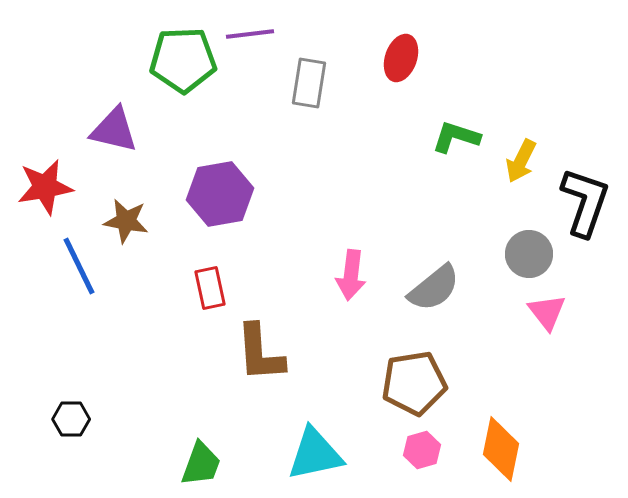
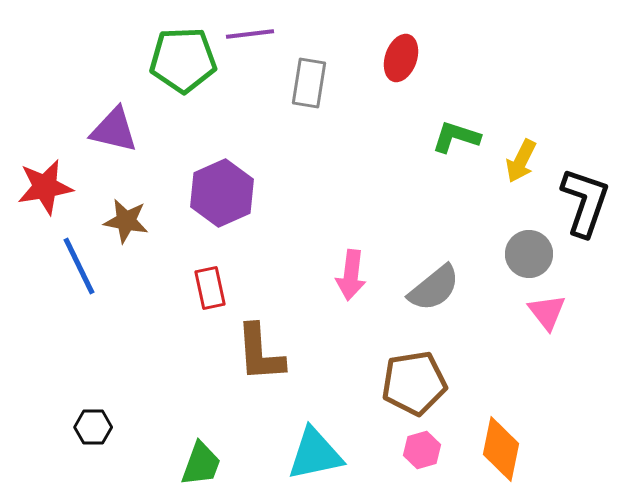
purple hexagon: moved 2 px right, 1 px up; rotated 14 degrees counterclockwise
black hexagon: moved 22 px right, 8 px down
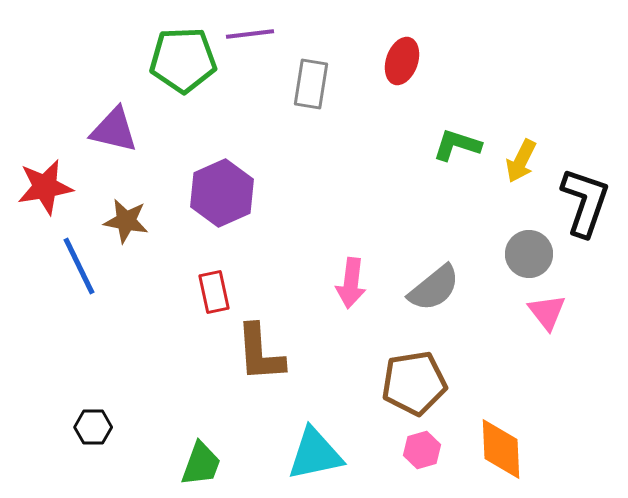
red ellipse: moved 1 px right, 3 px down
gray rectangle: moved 2 px right, 1 px down
green L-shape: moved 1 px right, 8 px down
pink arrow: moved 8 px down
red rectangle: moved 4 px right, 4 px down
orange diamond: rotated 14 degrees counterclockwise
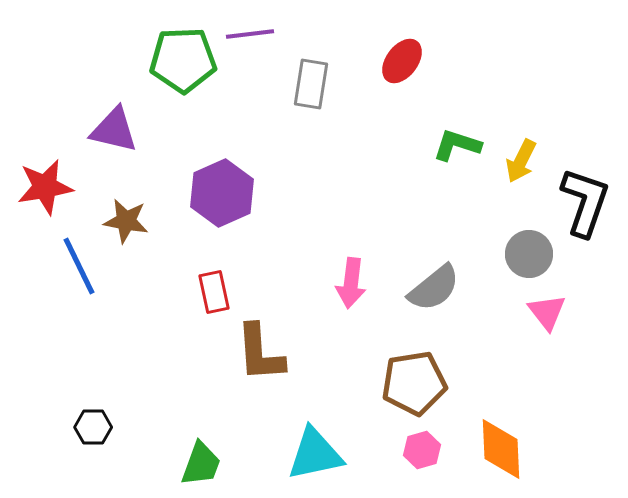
red ellipse: rotated 18 degrees clockwise
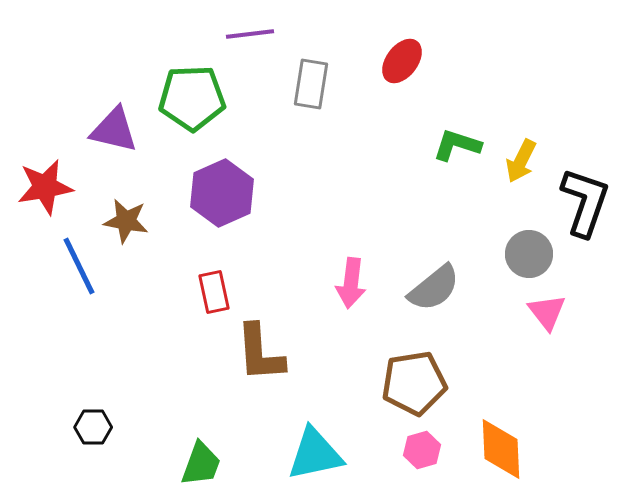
green pentagon: moved 9 px right, 38 px down
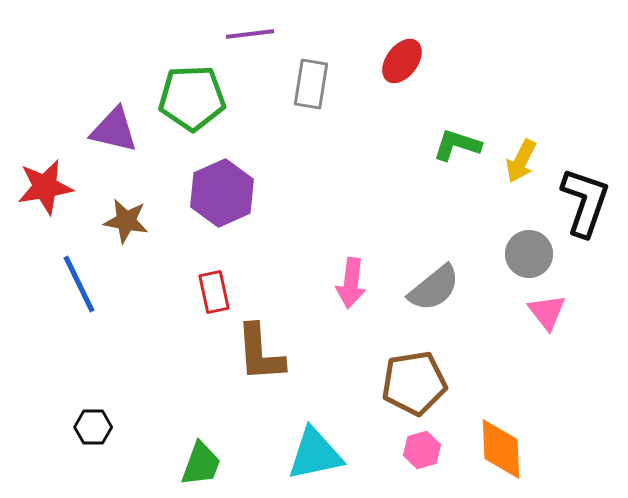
blue line: moved 18 px down
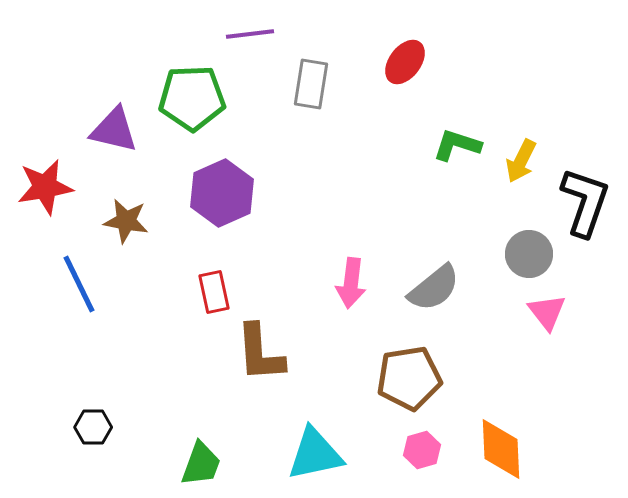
red ellipse: moved 3 px right, 1 px down
brown pentagon: moved 5 px left, 5 px up
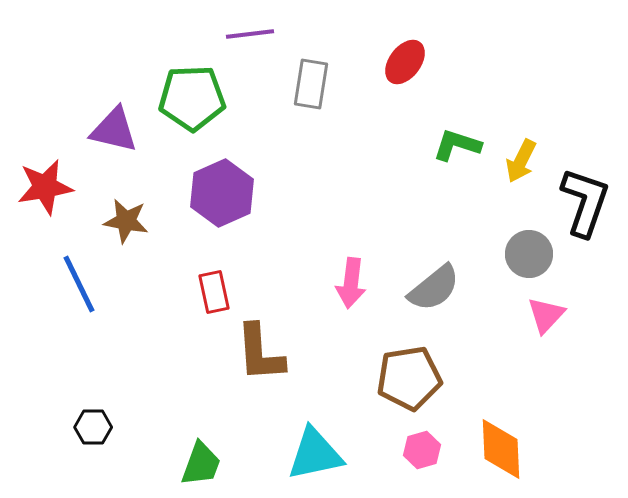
pink triangle: moved 1 px left, 3 px down; rotated 21 degrees clockwise
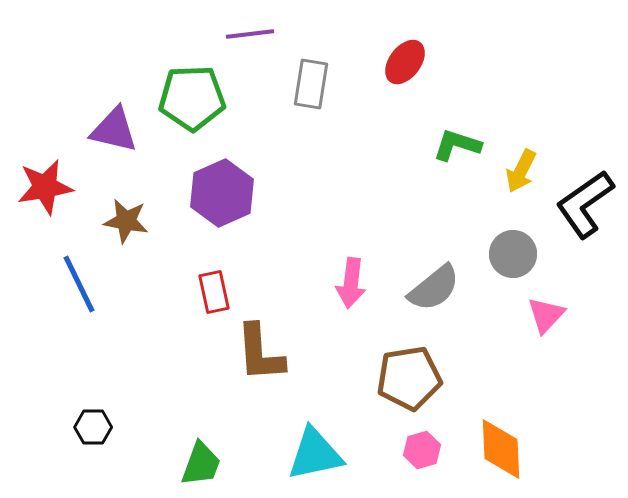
yellow arrow: moved 10 px down
black L-shape: moved 2 px down; rotated 144 degrees counterclockwise
gray circle: moved 16 px left
